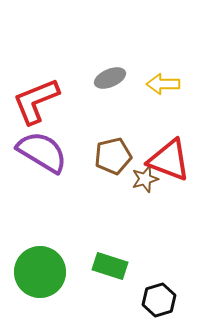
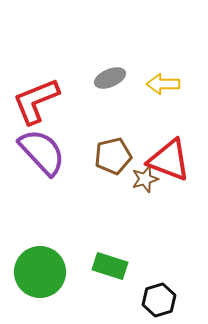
purple semicircle: rotated 16 degrees clockwise
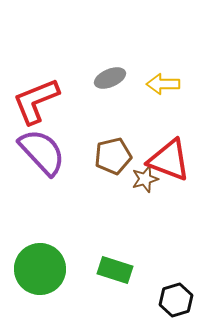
green rectangle: moved 5 px right, 4 px down
green circle: moved 3 px up
black hexagon: moved 17 px right
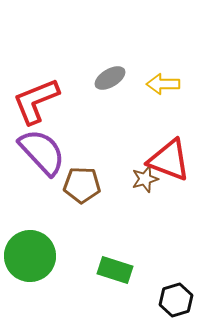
gray ellipse: rotated 8 degrees counterclockwise
brown pentagon: moved 31 px left, 29 px down; rotated 15 degrees clockwise
green circle: moved 10 px left, 13 px up
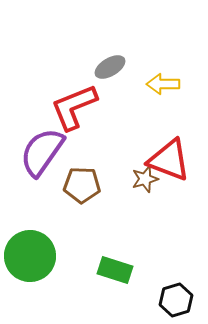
gray ellipse: moved 11 px up
red L-shape: moved 38 px right, 6 px down
purple semicircle: rotated 102 degrees counterclockwise
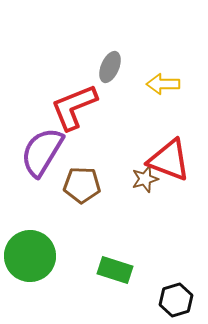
gray ellipse: rotated 36 degrees counterclockwise
purple semicircle: rotated 4 degrees counterclockwise
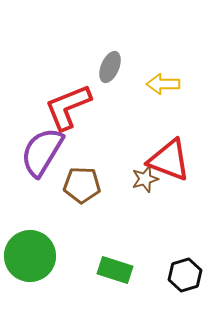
red L-shape: moved 6 px left
black hexagon: moved 9 px right, 25 px up
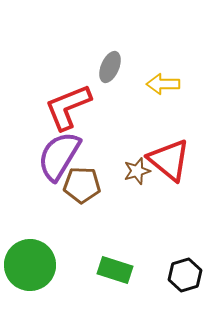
purple semicircle: moved 17 px right, 4 px down
red triangle: rotated 18 degrees clockwise
brown star: moved 8 px left, 8 px up
green circle: moved 9 px down
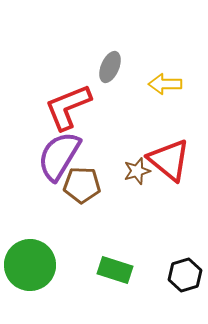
yellow arrow: moved 2 px right
